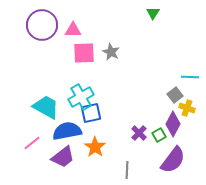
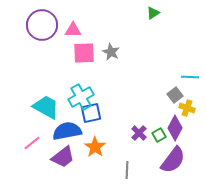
green triangle: rotated 24 degrees clockwise
purple diamond: moved 2 px right, 4 px down
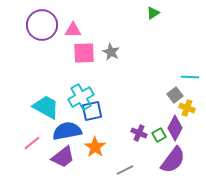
blue square: moved 1 px right, 2 px up
purple cross: rotated 21 degrees counterclockwise
gray line: moved 2 px left; rotated 60 degrees clockwise
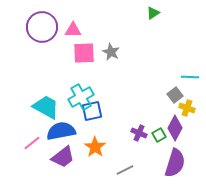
purple circle: moved 2 px down
blue semicircle: moved 6 px left
purple semicircle: moved 2 px right, 3 px down; rotated 20 degrees counterclockwise
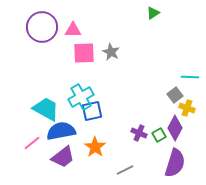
cyan trapezoid: moved 2 px down
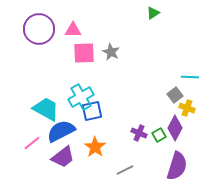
purple circle: moved 3 px left, 2 px down
blue semicircle: rotated 16 degrees counterclockwise
purple semicircle: moved 2 px right, 3 px down
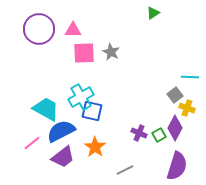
blue square: rotated 25 degrees clockwise
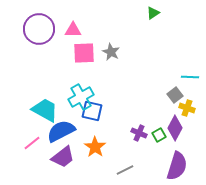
cyan trapezoid: moved 1 px left, 1 px down
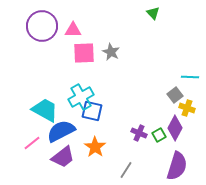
green triangle: rotated 40 degrees counterclockwise
purple circle: moved 3 px right, 3 px up
gray line: moved 1 px right; rotated 30 degrees counterclockwise
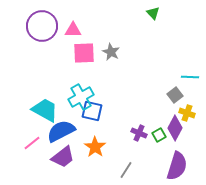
yellow cross: moved 5 px down
